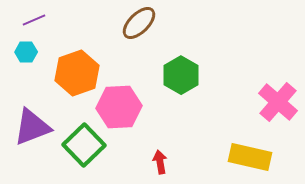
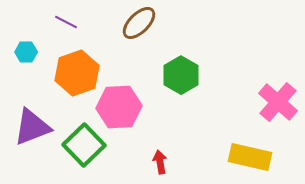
purple line: moved 32 px right, 2 px down; rotated 50 degrees clockwise
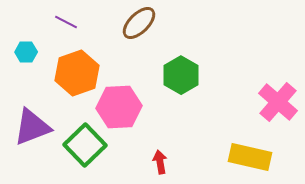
green square: moved 1 px right
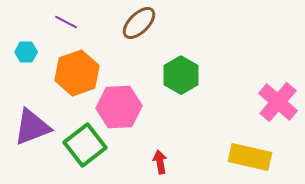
green square: rotated 6 degrees clockwise
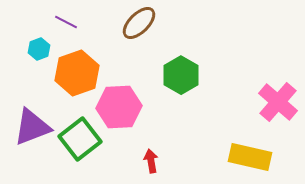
cyan hexagon: moved 13 px right, 3 px up; rotated 20 degrees counterclockwise
green square: moved 5 px left, 6 px up
red arrow: moved 9 px left, 1 px up
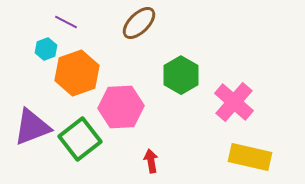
cyan hexagon: moved 7 px right
pink cross: moved 44 px left
pink hexagon: moved 2 px right
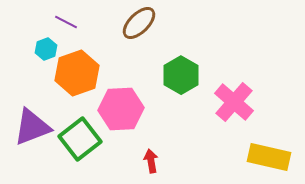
pink hexagon: moved 2 px down
yellow rectangle: moved 19 px right
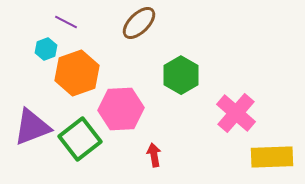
pink cross: moved 2 px right, 11 px down
yellow rectangle: moved 3 px right; rotated 15 degrees counterclockwise
red arrow: moved 3 px right, 6 px up
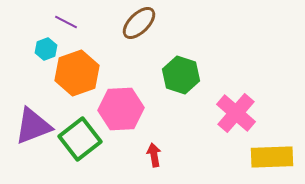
green hexagon: rotated 12 degrees counterclockwise
purple triangle: moved 1 px right, 1 px up
